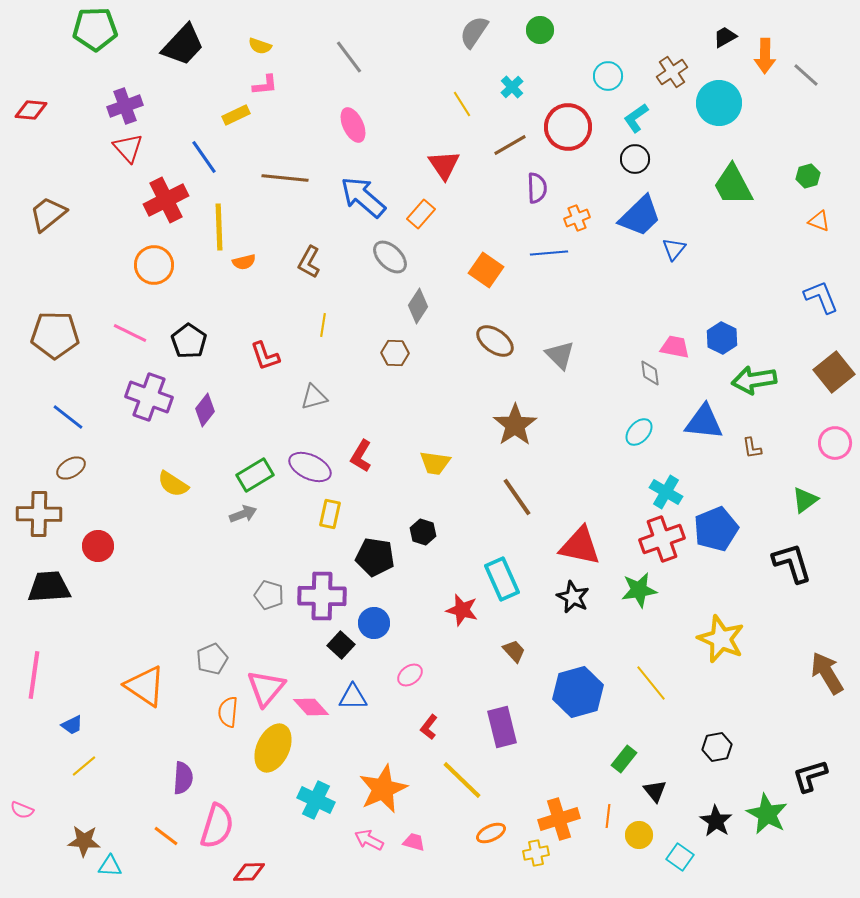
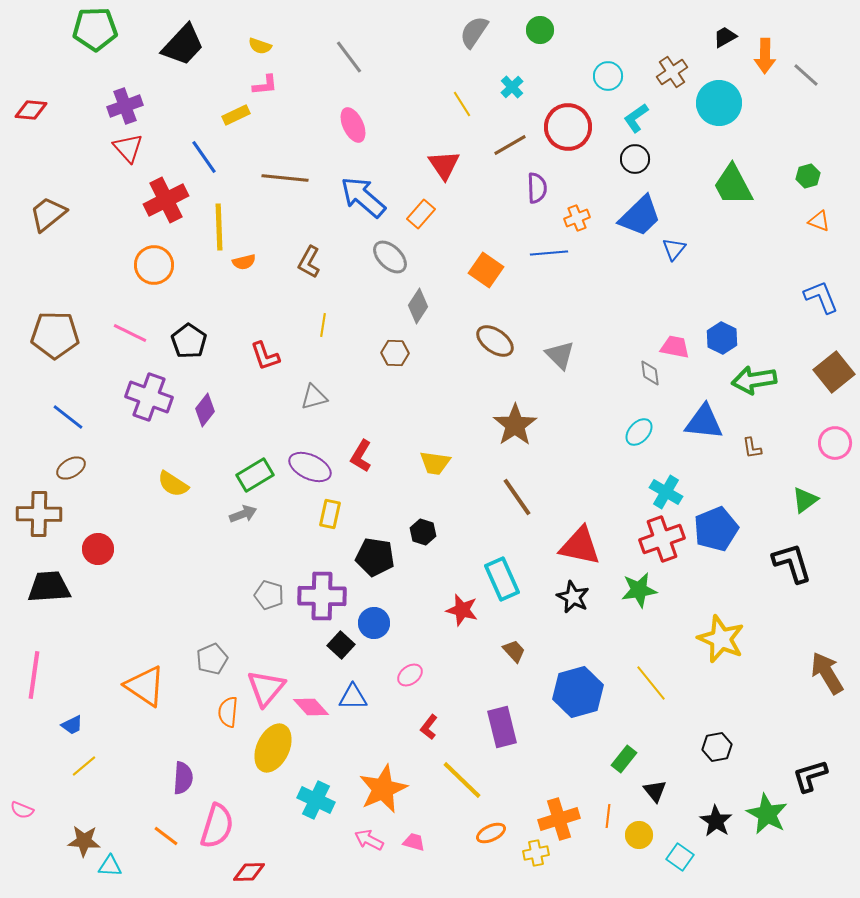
red circle at (98, 546): moved 3 px down
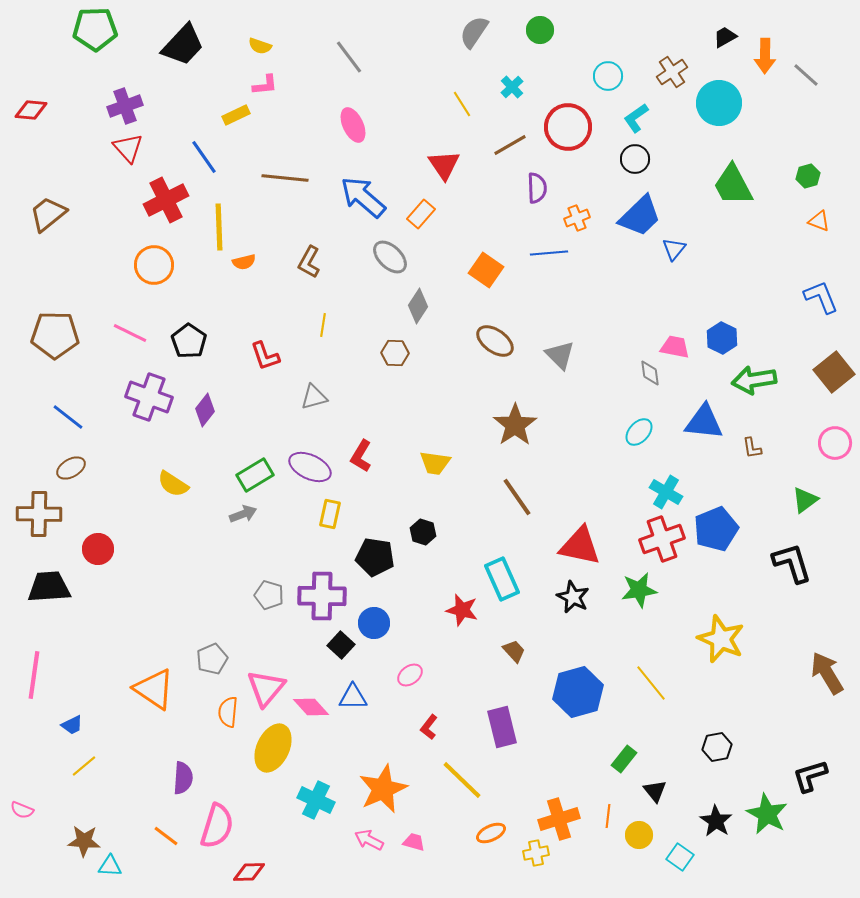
orange triangle at (145, 686): moved 9 px right, 3 px down
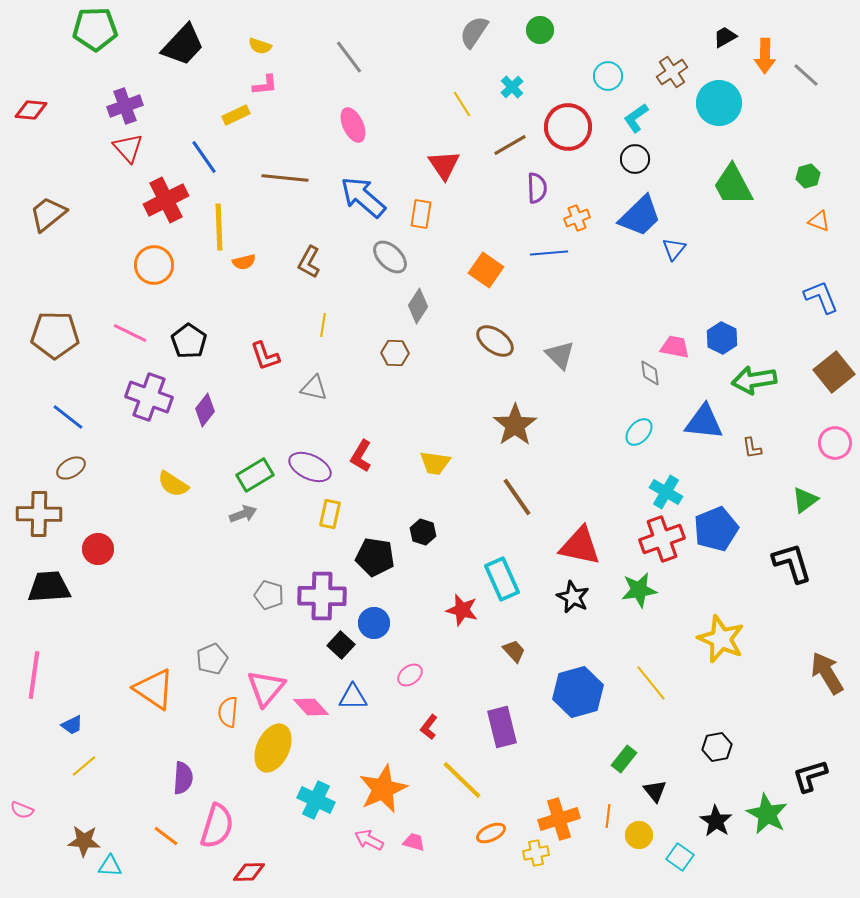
orange rectangle at (421, 214): rotated 32 degrees counterclockwise
gray triangle at (314, 397): moved 9 px up; rotated 28 degrees clockwise
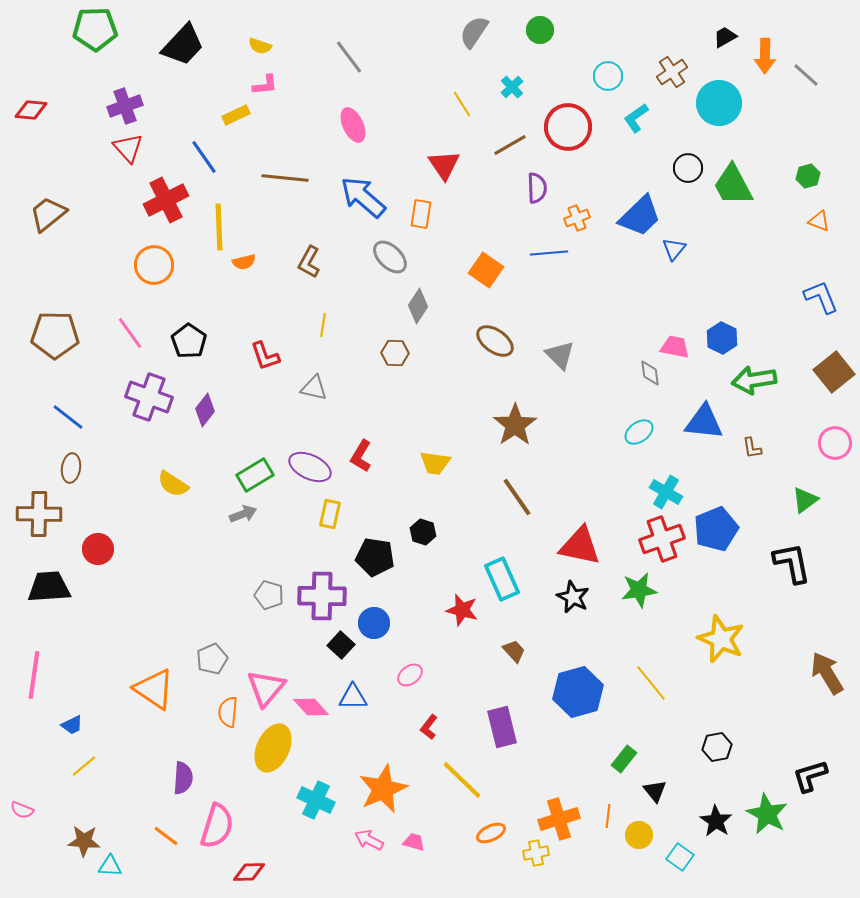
black circle at (635, 159): moved 53 px right, 9 px down
pink line at (130, 333): rotated 28 degrees clockwise
cyan ellipse at (639, 432): rotated 12 degrees clockwise
brown ellipse at (71, 468): rotated 52 degrees counterclockwise
black L-shape at (792, 563): rotated 6 degrees clockwise
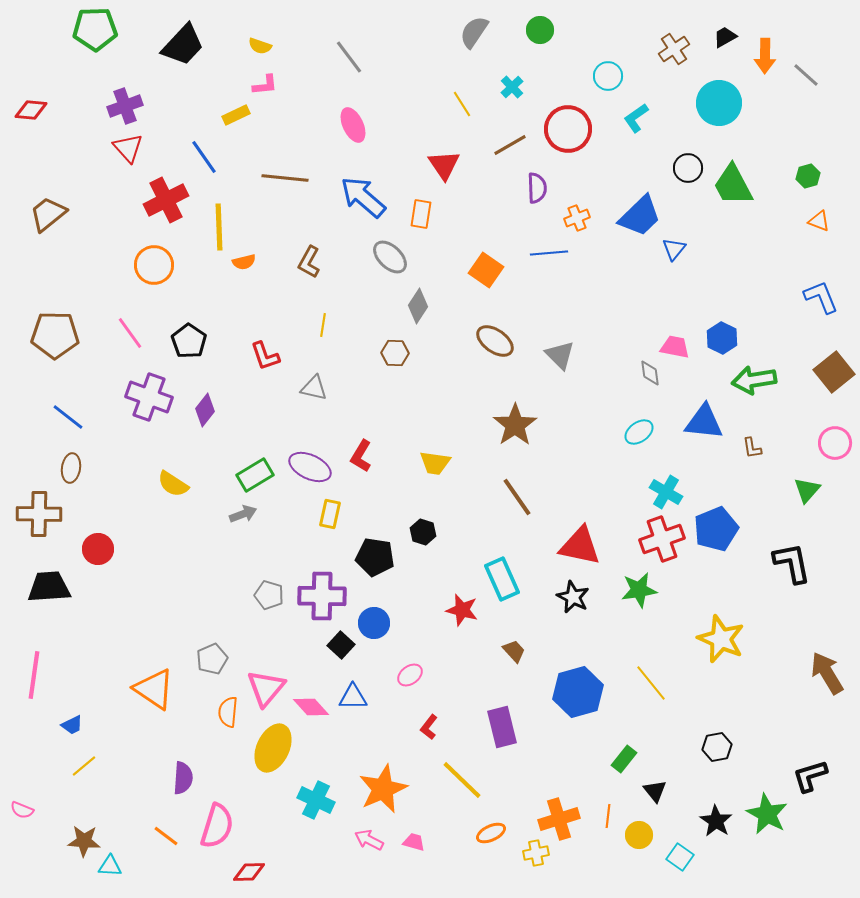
brown cross at (672, 72): moved 2 px right, 23 px up
red circle at (568, 127): moved 2 px down
green triangle at (805, 500): moved 2 px right, 10 px up; rotated 12 degrees counterclockwise
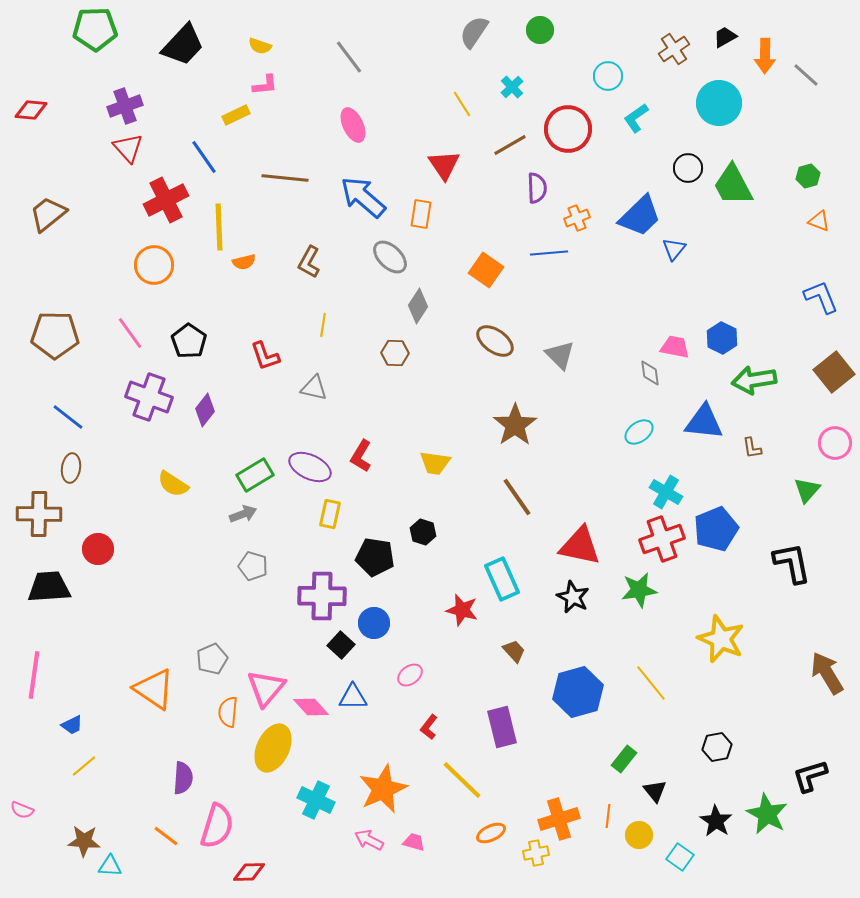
gray pentagon at (269, 595): moved 16 px left, 29 px up
